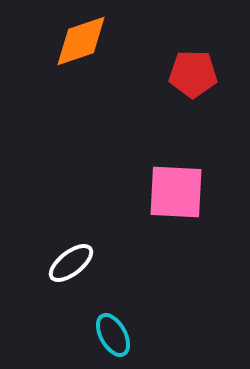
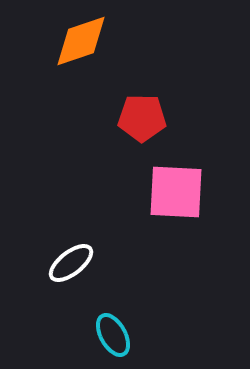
red pentagon: moved 51 px left, 44 px down
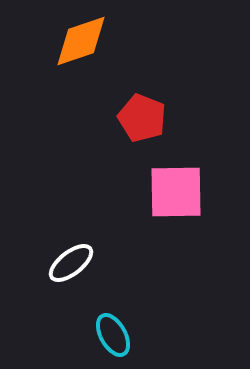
red pentagon: rotated 21 degrees clockwise
pink square: rotated 4 degrees counterclockwise
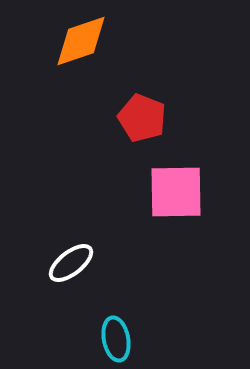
cyan ellipse: moved 3 px right, 4 px down; rotated 18 degrees clockwise
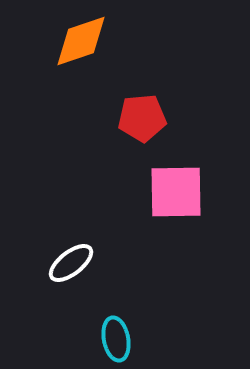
red pentagon: rotated 27 degrees counterclockwise
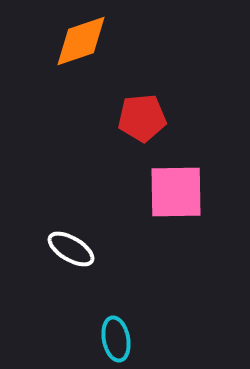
white ellipse: moved 14 px up; rotated 69 degrees clockwise
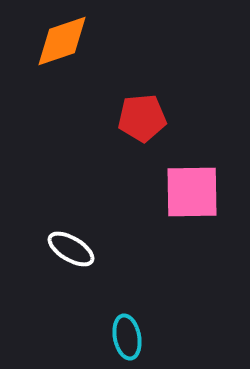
orange diamond: moved 19 px left
pink square: moved 16 px right
cyan ellipse: moved 11 px right, 2 px up
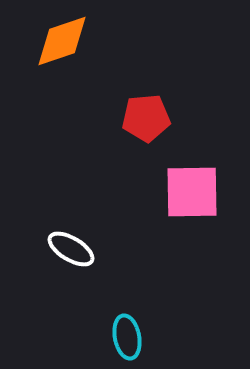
red pentagon: moved 4 px right
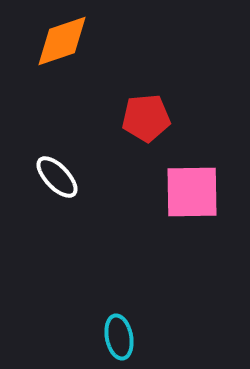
white ellipse: moved 14 px left, 72 px up; rotated 15 degrees clockwise
cyan ellipse: moved 8 px left
